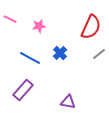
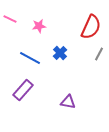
gray line: rotated 24 degrees counterclockwise
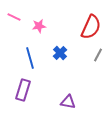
pink line: moved 4 px right, 2 px up
gray line: moved 1 px left, 1 px down
blue line: rotated 45 degrees clockwise
purple rectangle: rotated 25 degrees counterclockwise
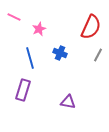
pink star: moved 3 px down; rotated 16 degrees counterclockwise
blue cross: rotated 24 degrees counterclockwise
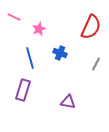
gray line: moved 2 px left, 9 px down
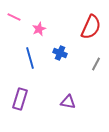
purple rectangle: moved 3 px left, 9 px down
